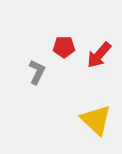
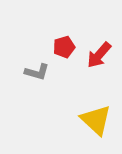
red pentagon: rotated 15 degrees counterclockwise
gray L-shape: rotated 80 degrees clockwise
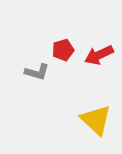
red pentagon: moved 1 px left, 3 px down
red arrow: rotated 24 degrees clockwise
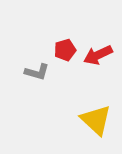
red pentagon: moved 2 px right
red arrow: moved 1 px left
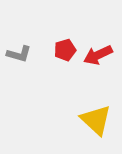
gray L-shape: moved 18 px left, 18 px up
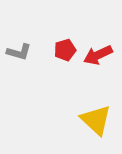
gray L-shape: moved 2 px up
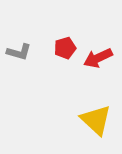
red pentagon: moved 2 px up
red arrow: moved 3 px down
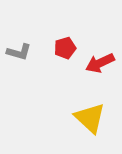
red arrow: moved 2 px right, 5 px down
yellow triangle: moved 6 px left, 2 px up
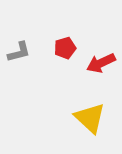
gray L-shape: rotated 30 degrees counterclockwise
red arrow: moved 1 px right
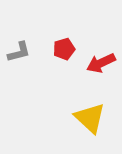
red pentagon: moved 1 px left, 1 px down
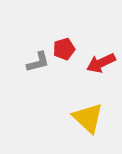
gray L-shape: moved 19 px right, 10 px down
yellow triangle: moved 2 px left
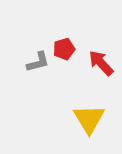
red arrow: rotated 72 degrees clockwise
yellow triangle: moved 1 px right, 1 px down; rotated 16 degrees clockwise
